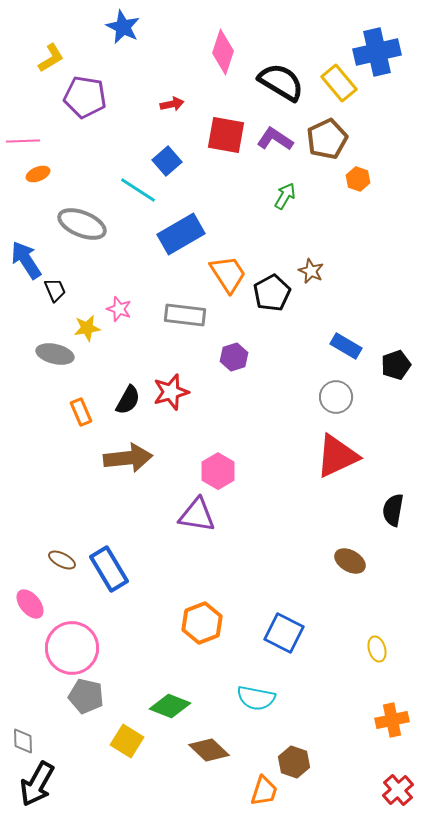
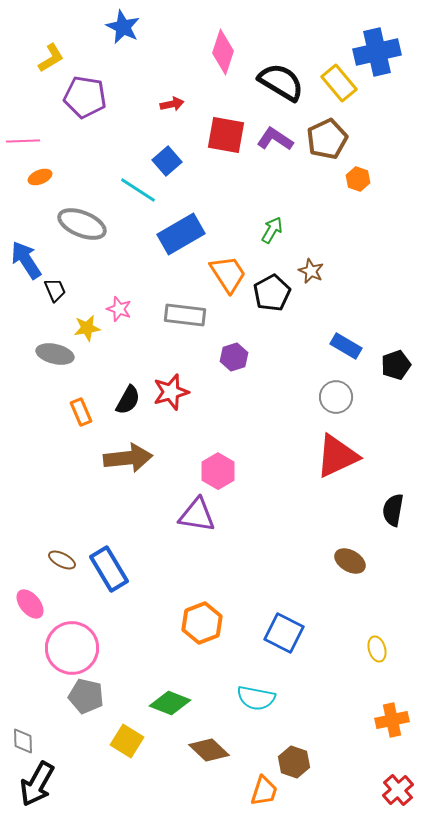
orange ellipse at (38, 174): moved 2 px right, 3 px down
green arrow at (285, 196): moved 13 px left, 34 px down
green diamond at (170, 706): moved 3 px up
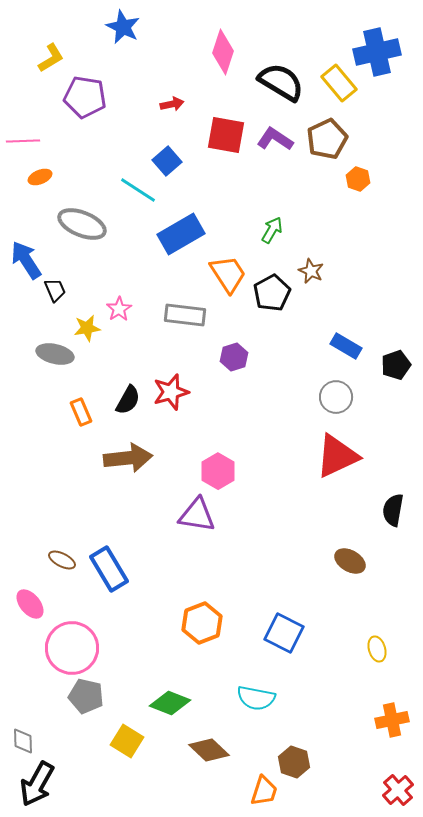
pink star at (119, 309): rotated 20 degrees clockwise
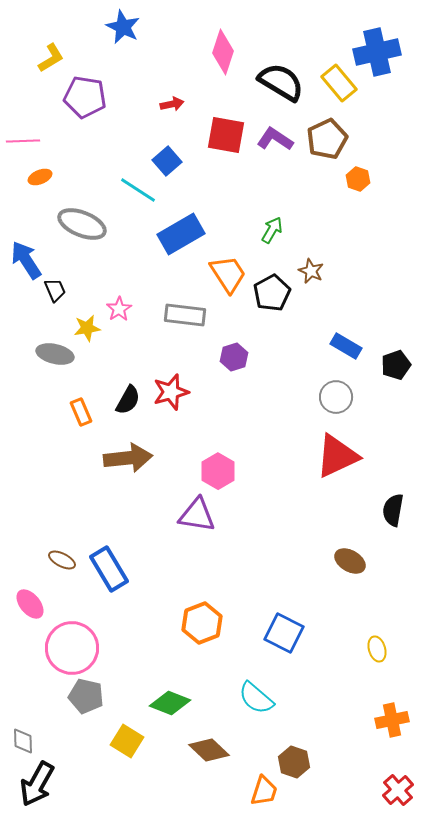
cyan semicircle at (256, 698): rotated 30 degrees clockwise
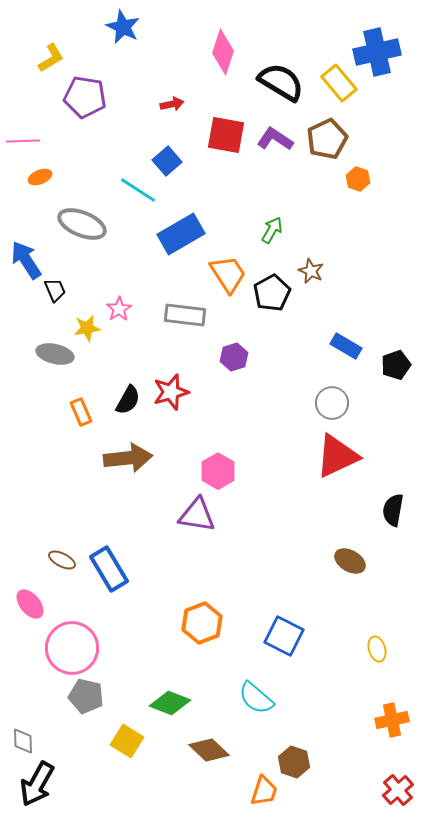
gray circle at (336, 397): moved 4 px left, 6 px down
blue square at (284, 633): moved 3 px down
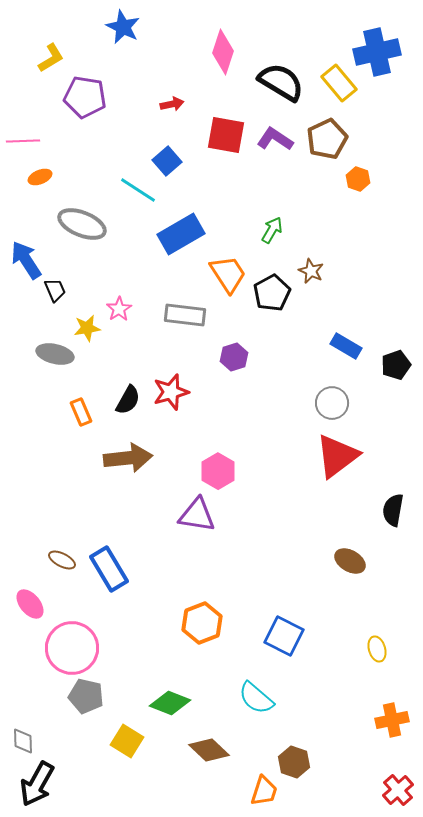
red triangle at (337, 456): rotated 12 degrees counterclockwise
